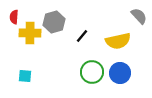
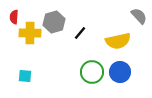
black line: moved 2 px left, 3 px up
blue circle: moved 1 px up
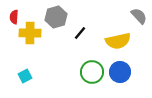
gray hexagon: moved 2 px right, 5 px up
cyan square: rotated 32 degrees counterclockwise
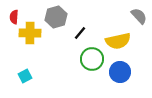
green circle: moved 13 px up
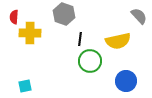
gray hexagon: moved 8 px right, 3 px up; rotated 25 degrees counterclockwise
black line: moved 6 px down; rotated 32 degrees counterclockwise
green circle: moved 2 px left, 2 px down
blue circle: moved 6 px right, 9 px down
cyan square: moved 10 px down; rotated 16 degrees clockwise
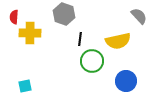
green circle: moved 2 px right
